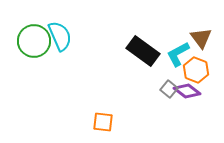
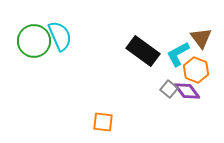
purple diamond: rotated 16 degrees clockwise
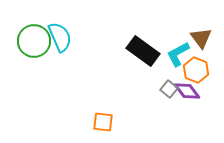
cyan semicircle: moved 1 px down
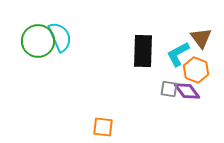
green circle: moved 4 px right
black rectangle: rotated 56 degrees clockwise
gray square: rotated 30 degrees counterclockwise
orange square: moved 5 px down
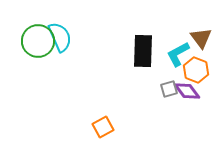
gray square: rotated 24 degrees counterclockwise
orange square: rotated 35 degrees counterclockwise
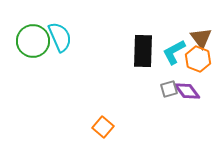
green circle: moved 5 px left
cyan L-shape: moved 4 px left, 2 px up
orange hexagon: moved 2 px right, 11 px up
orange square: rotated 20 degrees counterclockwise
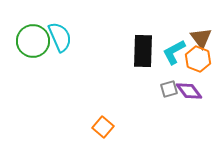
purple diamond: moved 2 px right
